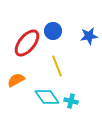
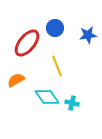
blue circle: moved 2 px right, 3 px up
blue star: moved 1 px left, 1 px up
cyan cross: moved 1 px right, 2 px down
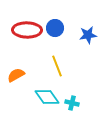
red ellipse: moved 13 px up; rotated 52 degrees clockwise
orange semicircle: moved 5 px up
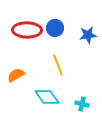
yellow line: moved 1 px right, 1 px up
cyan cross: moved 10 px right, 1 px down
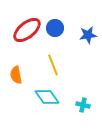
red ellipse: rotated 40 degrees counterclockwise
yellow line: moved 5 px left
orange semicircle: rotated 72 degrees counterclockwise
cyan cross: moved 1 px right, 1 px down
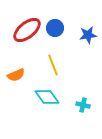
orange semicircle: rotated 102 degrees counterclockwise
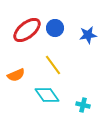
yellow line: rotated 15 degrees counterclockwise
cyan diamond: moved 2 px up
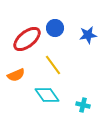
red ellipse: moved 9 px down
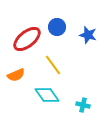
blue circle: moved 2 px right, 1 px up
blue star: rotated 24 degrees clockwise
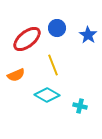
blue circle: moved 1 px down
blue star: rotated 18 degrees clockwise
yellow line: rotated 15 degrees clockwise
cyan diamond: rotated 25 degrees counterclockwise
cyan cross: moved 3 px left, 1 px down
